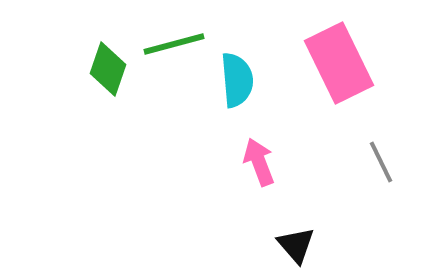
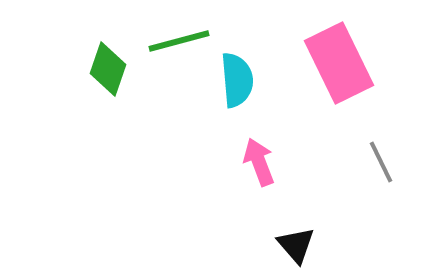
green line: moved 5 px right, 3 px up
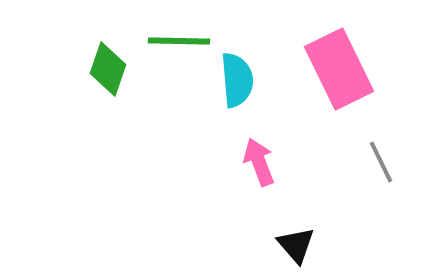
green line: rotated 16 degrees clockwise
pink rectangle: moved 6 px down
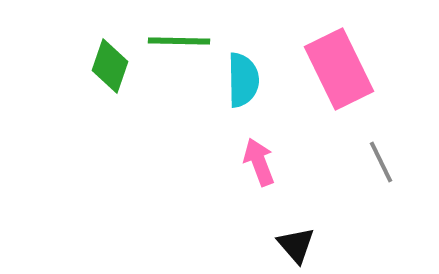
green diamond: moved 2 px right, 3 px up
cyan semicircle: moved 6 px right; rotated 4 degrees clockwise
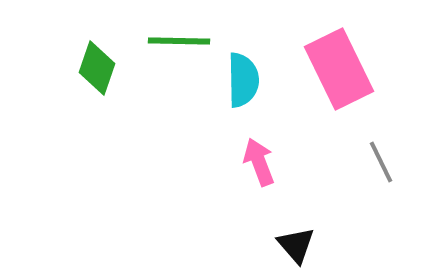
green diamond: moved 13 px left, 2 px down
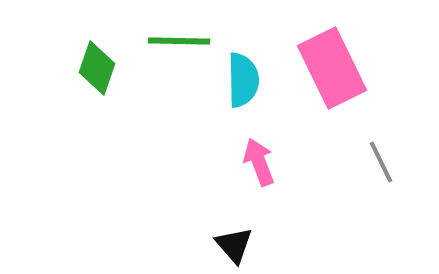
pink rectangle: moved 7 px left, 1 px up
black triangle: moved 62 px left
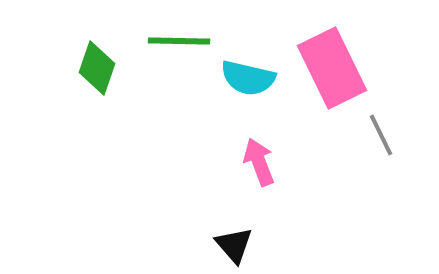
cyan semicircle: moved 5 px right, 2 px up; rotated 104 degrees clockwise
gray line: moved 27 px up
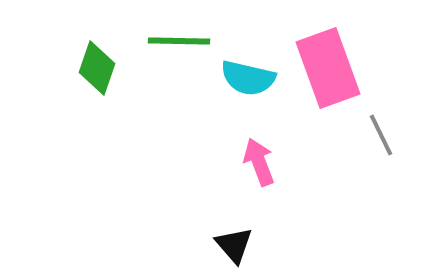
pink rectangle: moved 4 px left; rotated 6 degrees clockwise
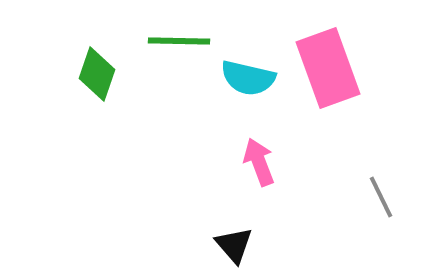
green diamond: moved 6 px down
gray line: moved 62 px down
